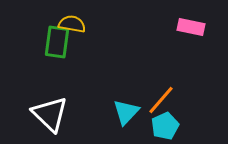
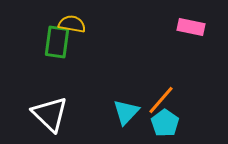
cyan pentagon: moved 3 px up; rotated 12 degrees counterclockwise
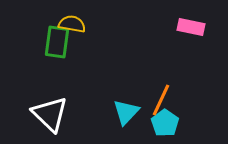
orange line: rotated 16 degrees counterclockwise
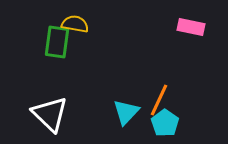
yellow semicircle: moved 3 px right
orange line: moved 2 px left
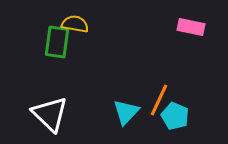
cyan pentagon: moved 10 px right, 7 px up; rotated 12 degrees counterclockwise
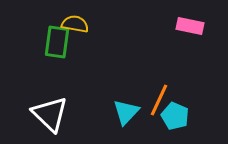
pink rectangle: moved 1 px left, 1 px up
